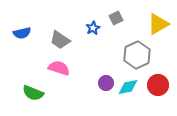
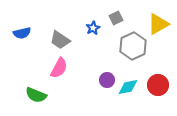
gray hexagon: moved 4 px left, 9 px up
pink semicircle: rotated 100 degrees clockwise
purple circle: moved 1 px right, 3 px up
green semicircle: moved 3 px right, 2 px down
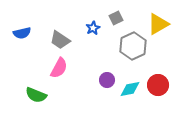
cyan diamond: moved 2 px right, 2 px down
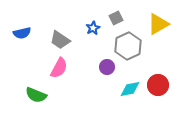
gray hexagon: moved 5 px left
purple circle: moved 13 px up
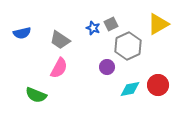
gray square: moved 5 px left, 6 px down
blue star: rotated 24 degrees counterclockwise
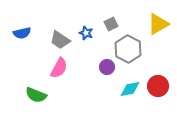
blue star: moved 7 px left, 5 px down
gray hexagon: moved 3 px down; rotated 8 degrees counterclockwise
red circle: moved 1 px down
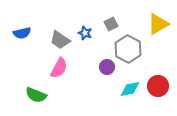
blue star: moved 1 px left
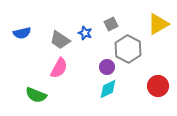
cyan diamond: moved 22 px left; rotated 15 degrees counterclockwise
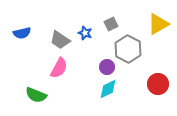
red circle: moved 2 px up
